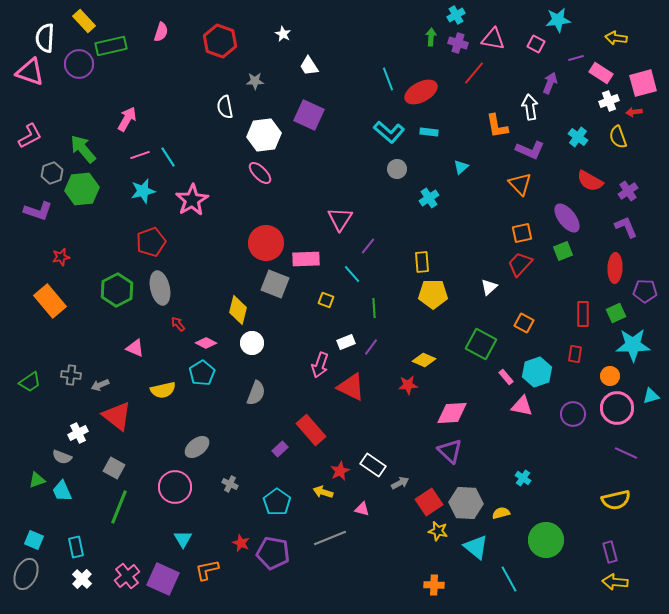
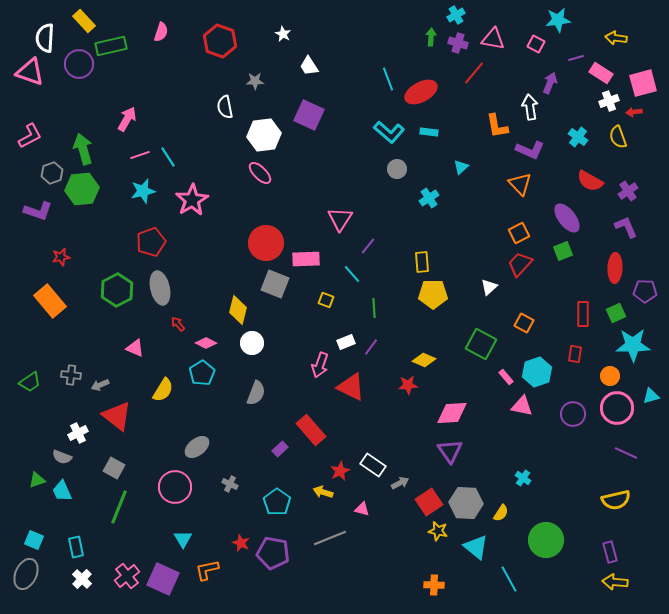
green arrow at (83, 149): rotated 24 degrees clockwise
orange square at (522, 233): moved 3 px left; rotated 15 degrees counterclockwise
yellow semicircle at (163, 390): rotated 45 degrees counterclockwise
purple triangle at (450, 451): rotated 12 degrees clockwise
yellow semicircle at (501, 513): rotated 138 degrees clockwise
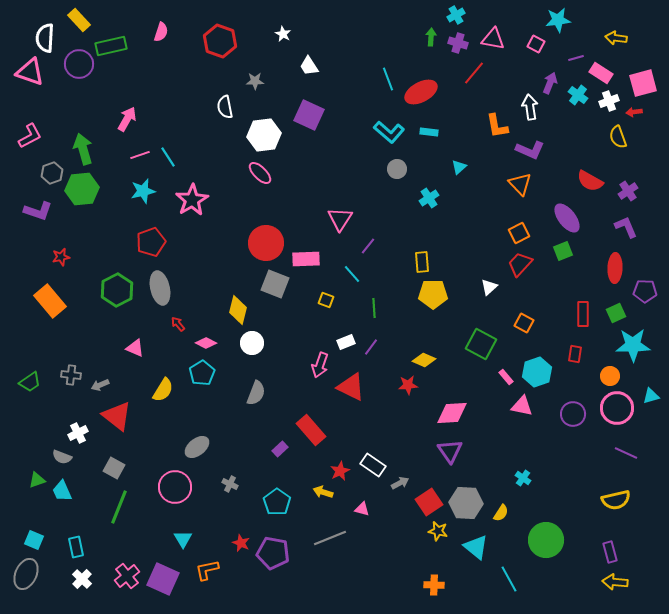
yellow rectangle at (84, 21): moved 5 px left, 1 px up
cyan cross at (578, 137): moved 42 px up
cyan triangle at (461, 167): moved 2 px left
